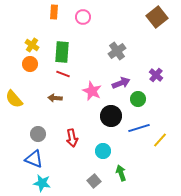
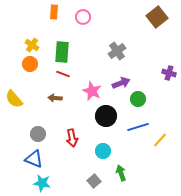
purple cross: moved 13 px right, 2 px up; rotated 24 degrees counterclockwise
black circle: moved 5 px left
blue line: moved 1 px left, 1 px up
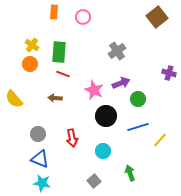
green rectangle: moved 3 px left
pink star: moved 2 px right, 1 px up
blue triangle: moved 6 px right
green arrow: moved 9 px right
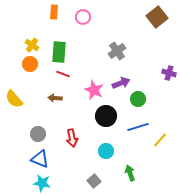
cyan circle: moved 3 px right
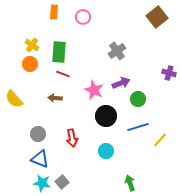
green arrow: moved 10 px down
gray square: moved 32 px left, 1 px down
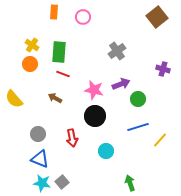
purple cross: moved 6 px left, 4 px up
purple arrow: moved 1 px down
pink star: rotated 12 degrees counterclockwise
brown arrow: rotated 24 degrees clockwise
black circle: moved 11 px left
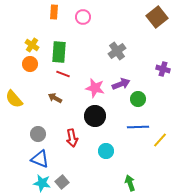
pink star: moved 1 px right, 2 px up
blue line: rotated 15 degrees clockwise
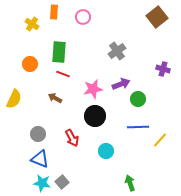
yellow cross: moved 21 px up
pink star: moved 2 px left, 1 px down; rotated 24 degrees counterclockwise
yellow semicircle: rotated 114 degrees counterclockwise
red arrow: rotated 18 degrees counterclockwise
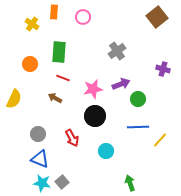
red line: moved 4 px down
